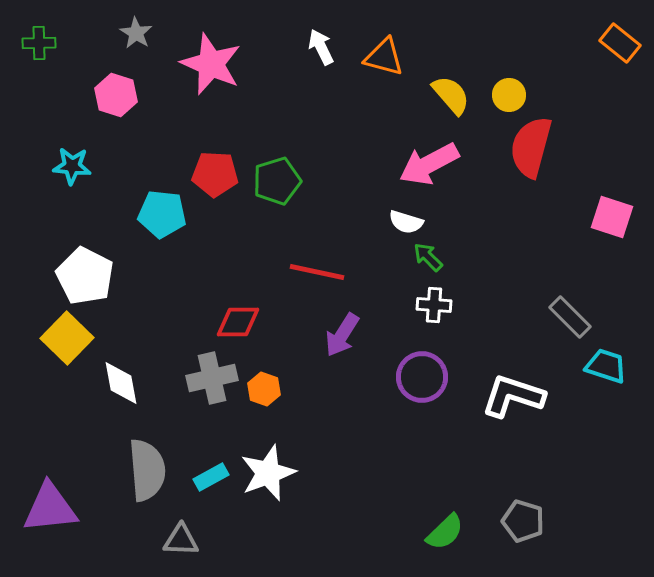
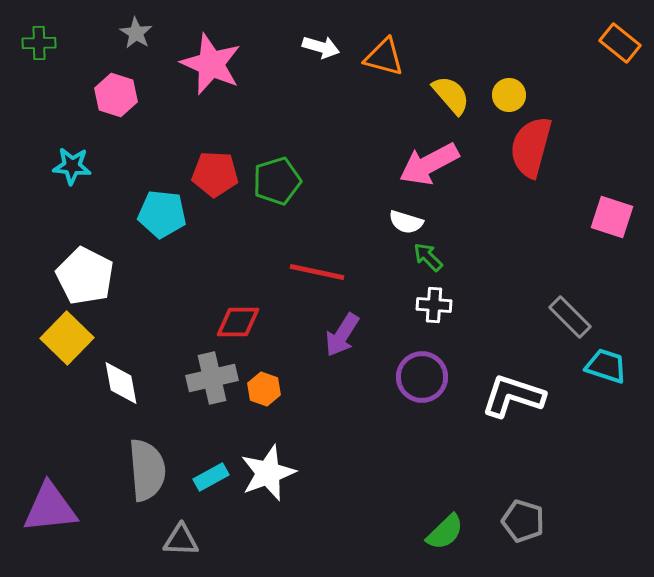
white arrow: rotated 132 degrees clockwise
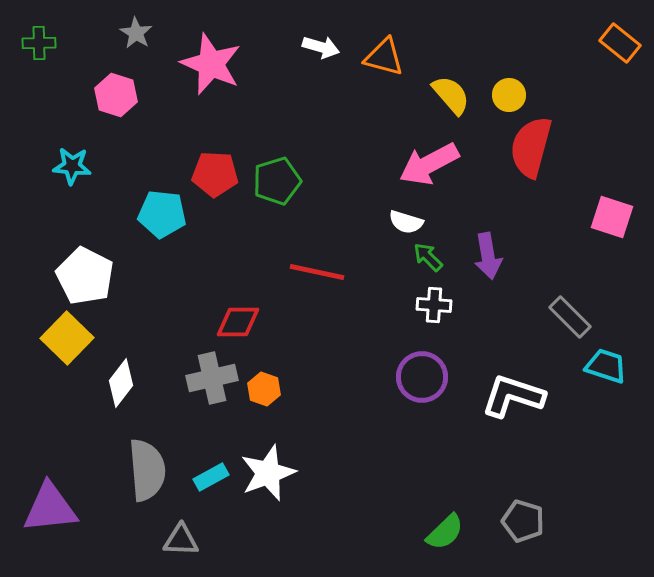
purple arrow: moved 146 px right, 79 px up; rotated 42 degrees counterclockwise
white diamond: rotated 48 degrees clockwise
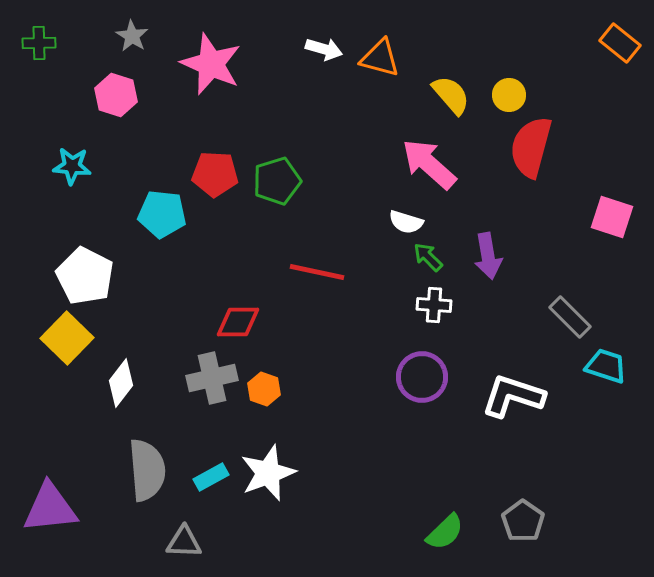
gray star: moved 4 px left, 3 px down
white arrow: moved 3 px right, 2 px down
orange triangle: moved 4 px left, 1 px down
pink arrow: rotated 70 degrees clockwise
gray pentagon: rotated 18 degrees clockwise
gray triangle: moved 3 px right, 2 px down
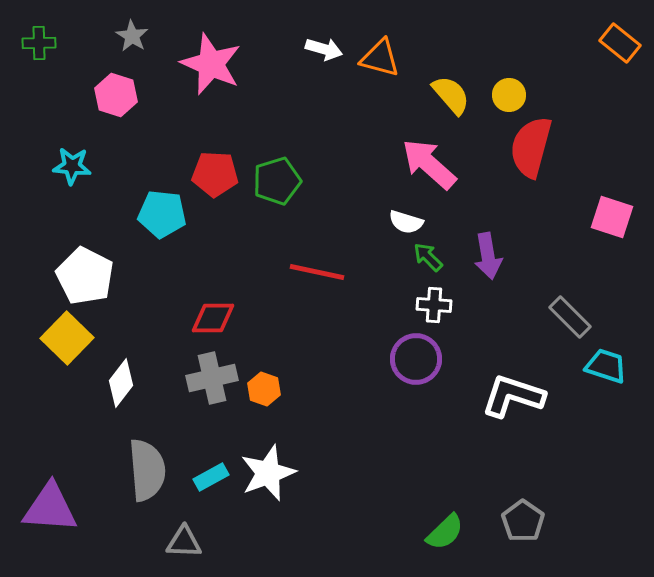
red diamond: moved 25 px left, 4 px up
purple circle: moved 6 px left, 18 px up
purple triangle: rotated 10 degrees clockwise
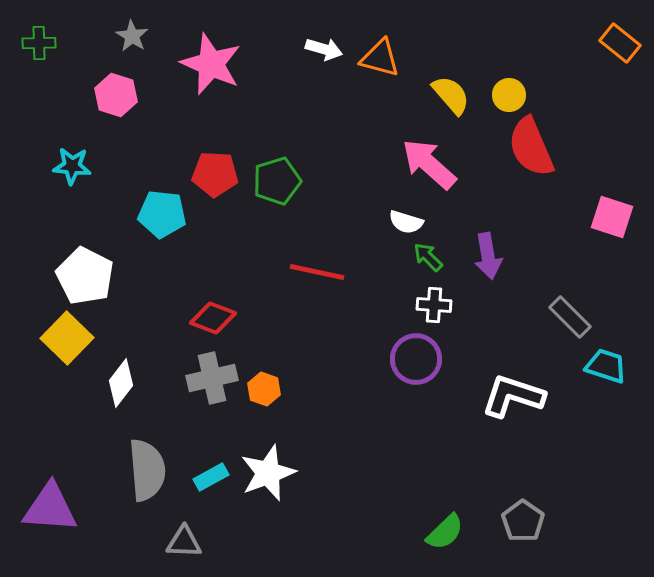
red semicircle: rotated 38 degrees counterclockwise
red diamond: rotated 21 degrees clockwise
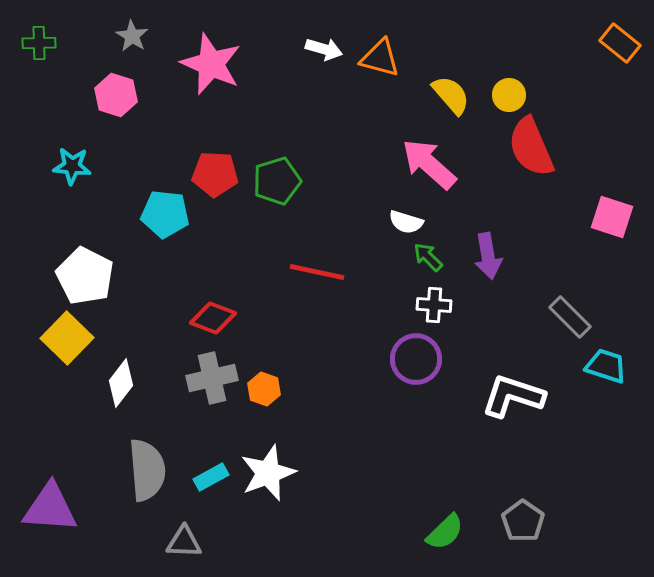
cyan pentagon: moved 3 px right
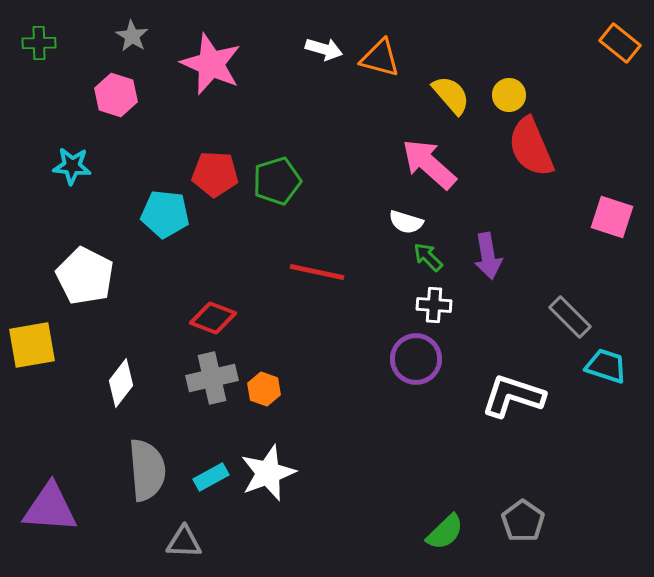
yellow square: moved 35 px left, 7 px down; rotated 36 degrees clockwise
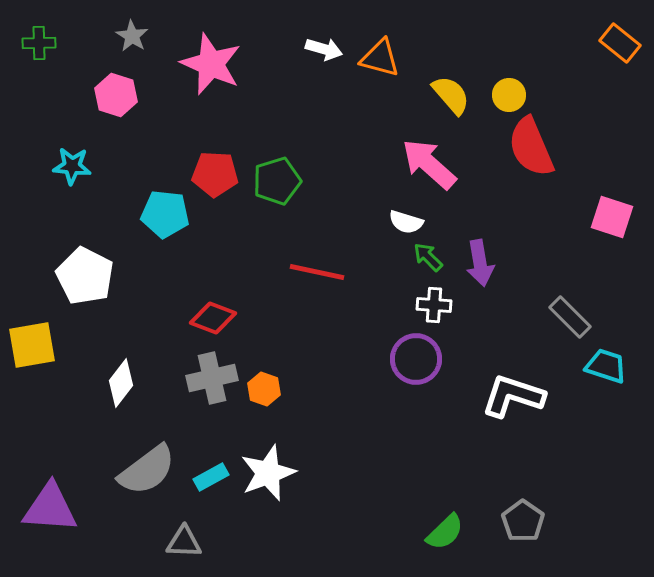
purple arrow: moved 8 px left, 7 px down
gray semicircle: rotated 58 degrees clockwise
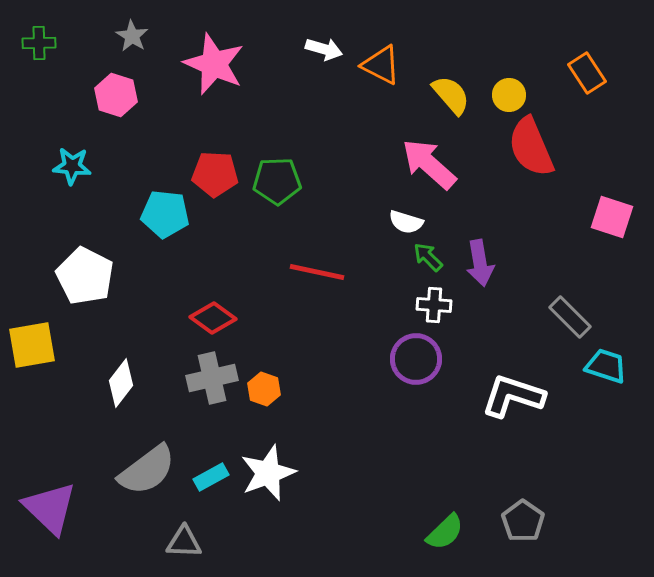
orange rectangle: moved 33 px left, 30 px down; rotated 18 degrees clockwise
orange triangle: moved 1 px right, 7 px down; rotated 12 degrees clockwise
pink star: moved 3 px right
green pentagon: rotated 15 degrees clockwise
red diamond: rotated 15 degrees clockwise
purple triangle: rotated 40 degrees clockwise
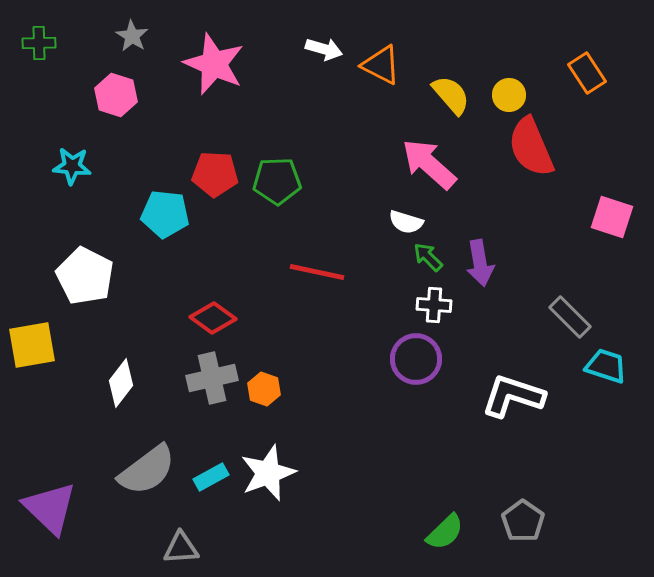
gray triangle: moved 3 px left, 6 px down; rotated 6 degrees counterclockwise
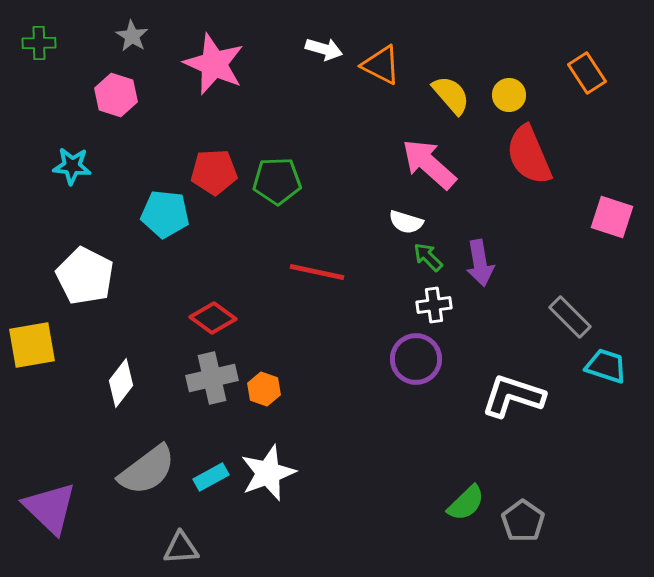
red semicircle: moved 2 px left, 8 px down
red pentagon: moved 1 px left, 2 px up; rotated 6 degrees counterclockwise
white cross: rotated 12 degrees counterclockwise
green semicircle: moved 21 px right, 29 px up
